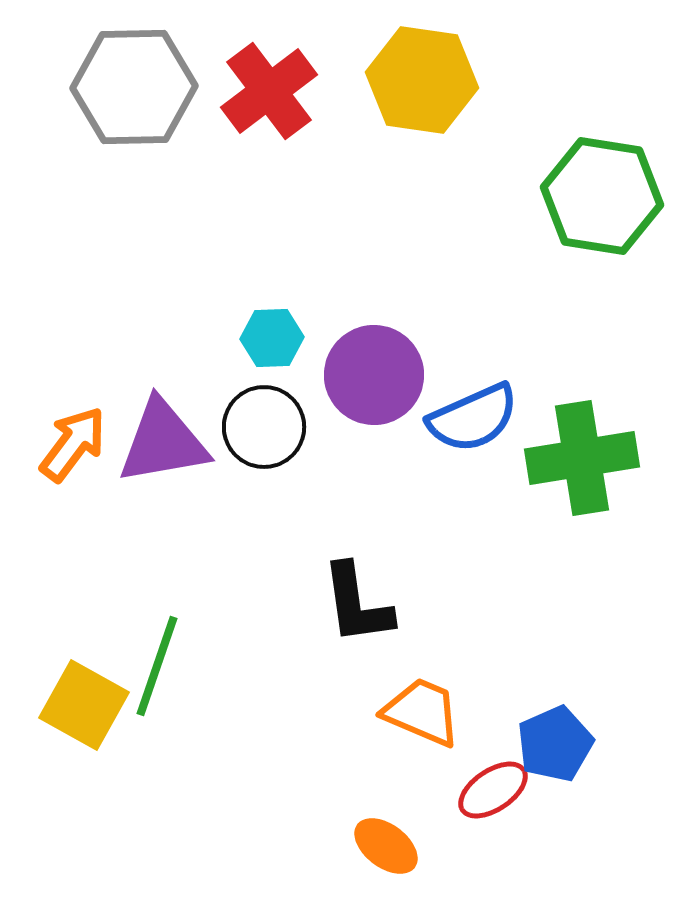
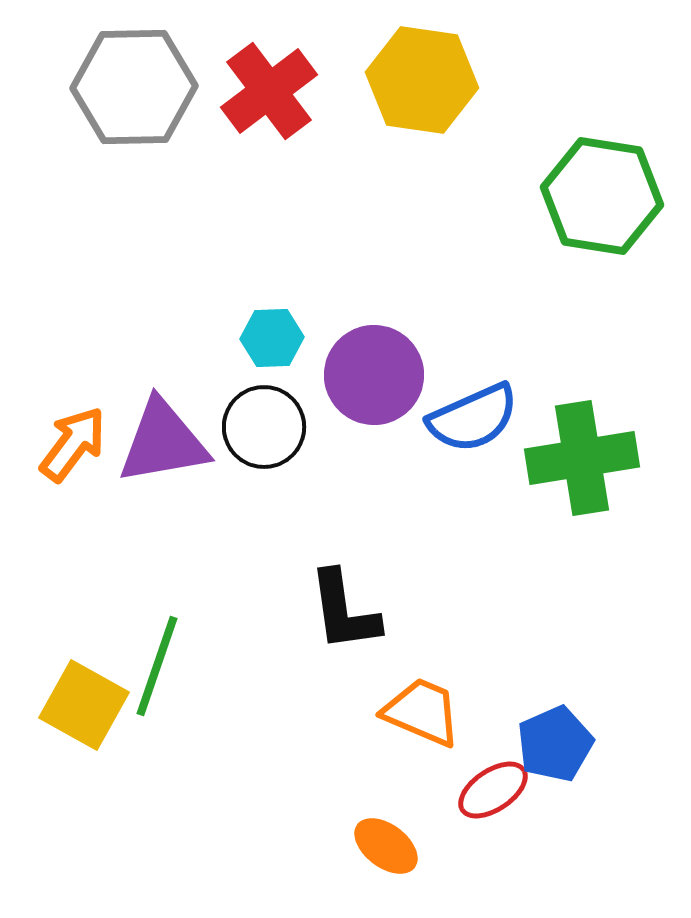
black L-shape: moved 13 px left, 7 px down
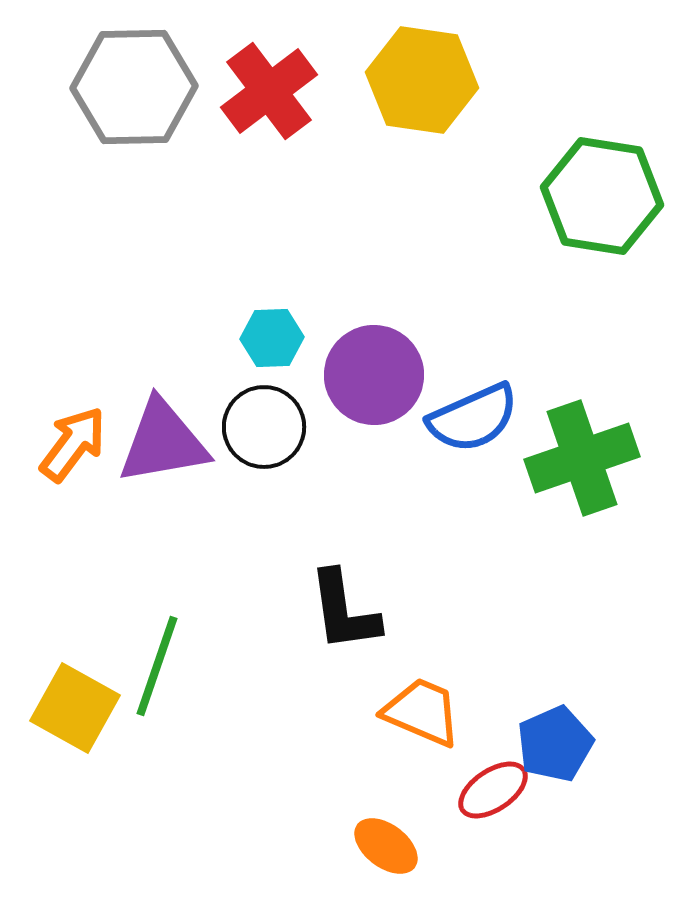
green cross: rotated 10 degrees counterclockwise
yellow square: moved 9 px left, 3 px down
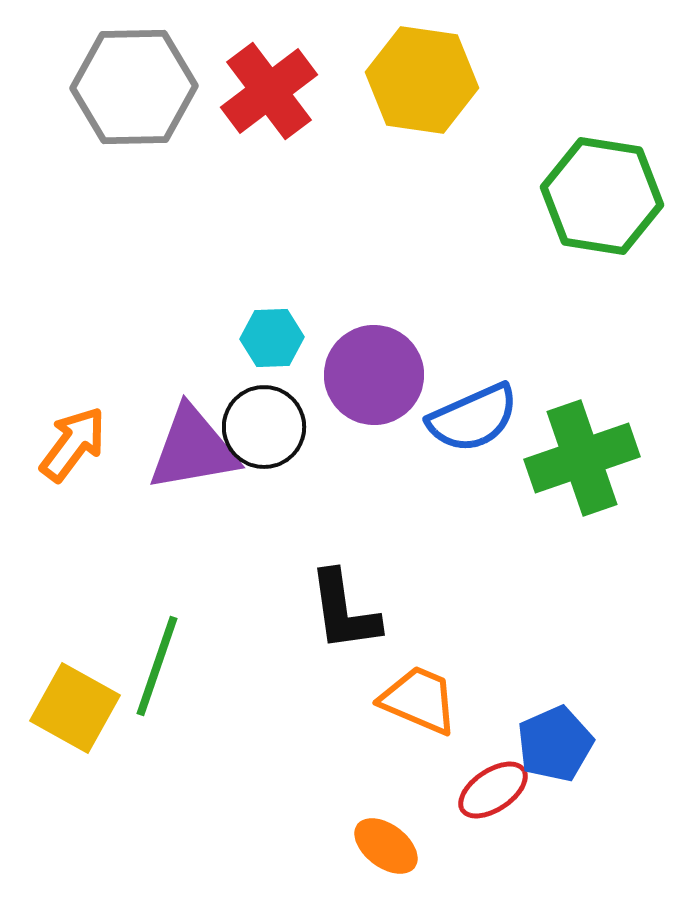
purple triangle: moved 30 px right, 7 px down
orange trapezoid: moved 3 px left, 12 px up
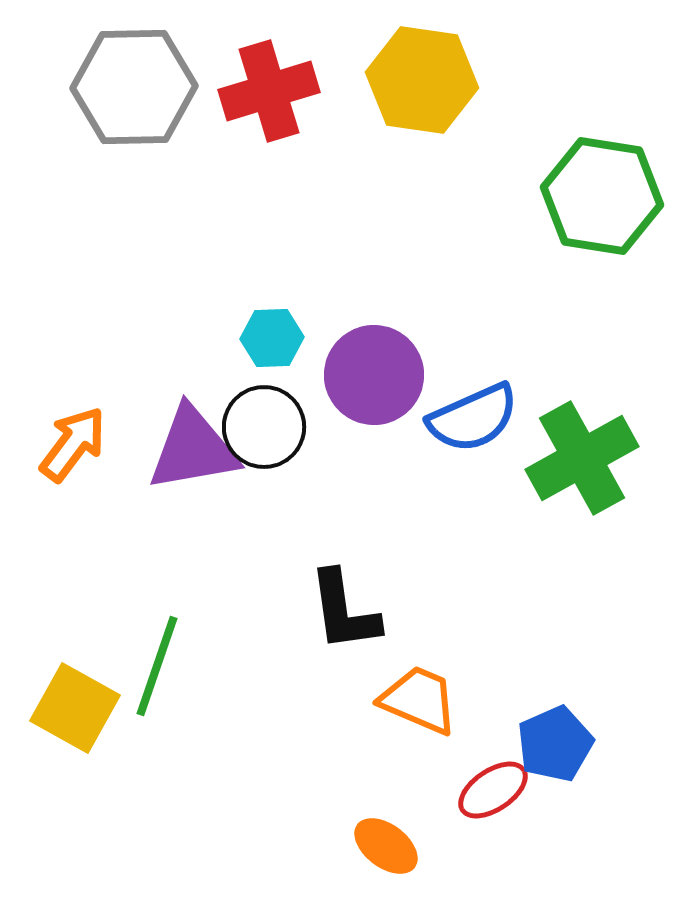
red cross: rotated 20 degrees clockwise
green cross: rotated 10 degrees counterclockwise
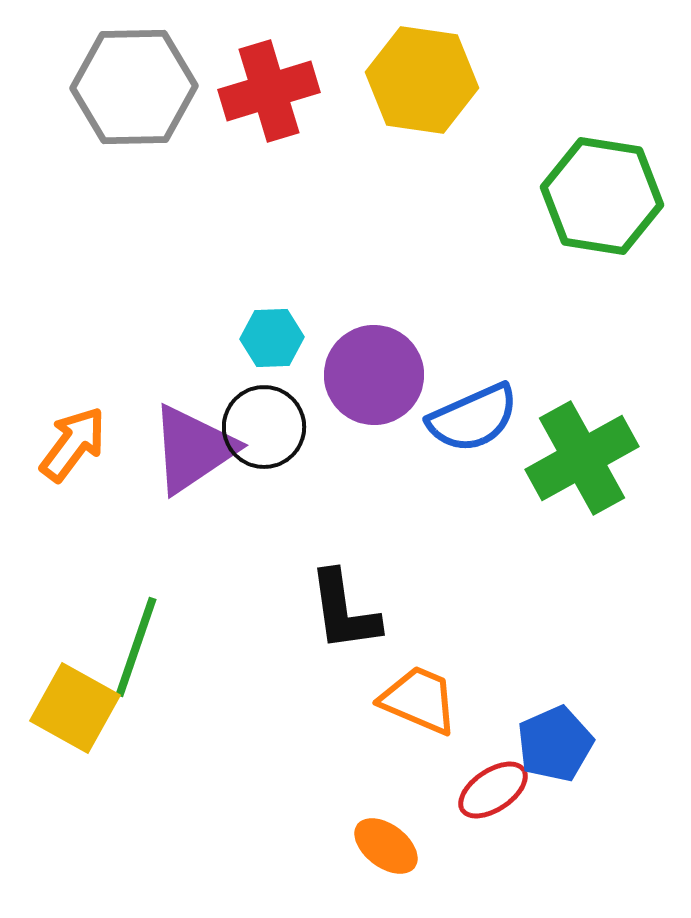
purple triangle: rotated 24 degrees counterclockwise
green line: moved 21 px left, 19 px up
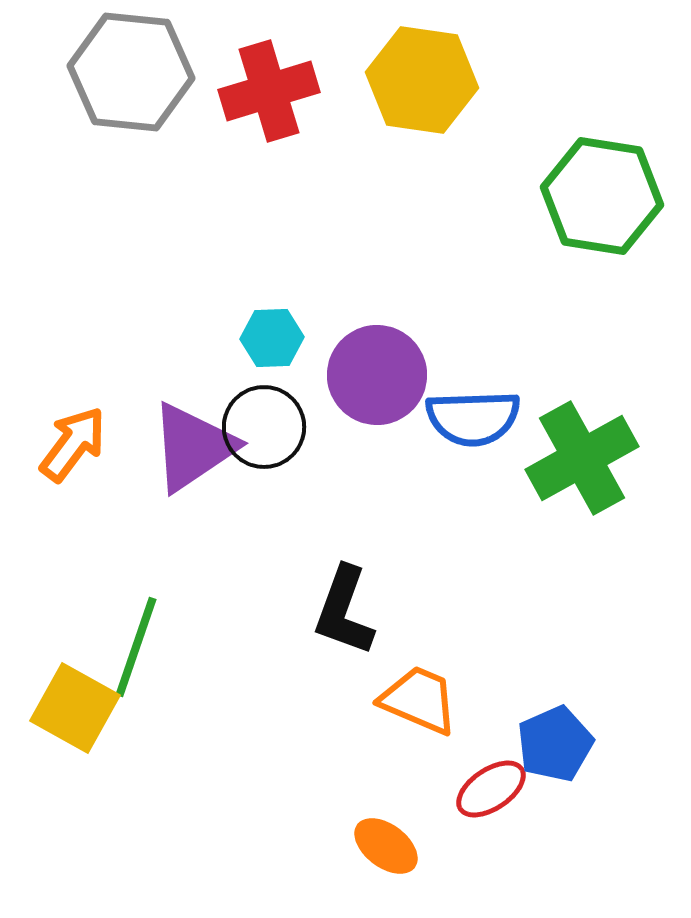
gray hexagon: moved 3 px left, 15 px up; rotated 7 degrees clockwise
purple circle: moved 3 px right
blue semicircle: rotated 22 degrees clockwise
purple triangle: moved 2 px up
black L-shape: rotated 28 degrees clockwise
red ellipse: moved 2 px left, 1 px up
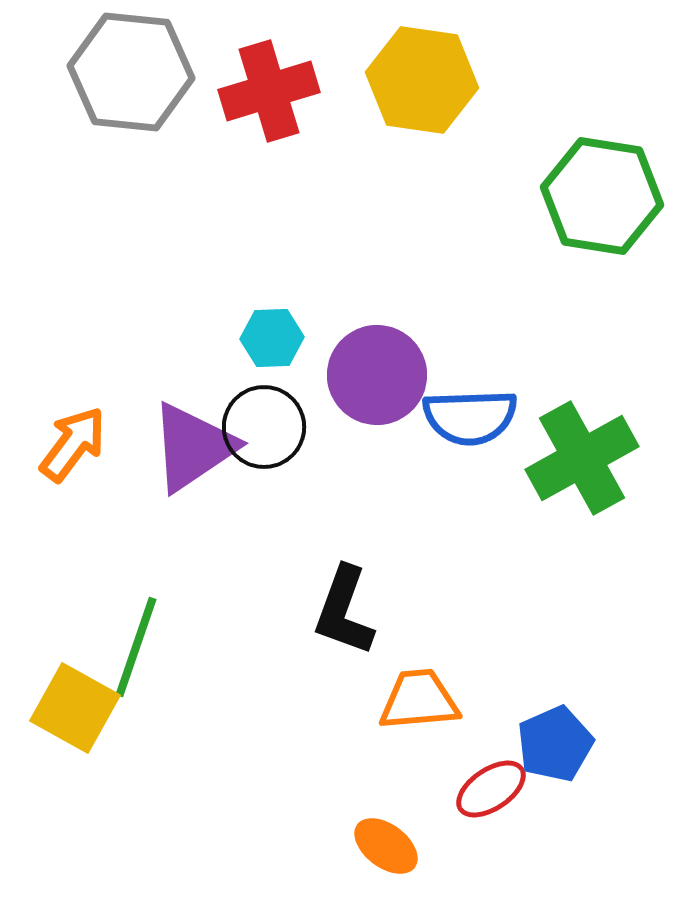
blue semicircle: moved 3 px left, 1 px up
orange trapezoid: rotated 28 degrees counterclockwise
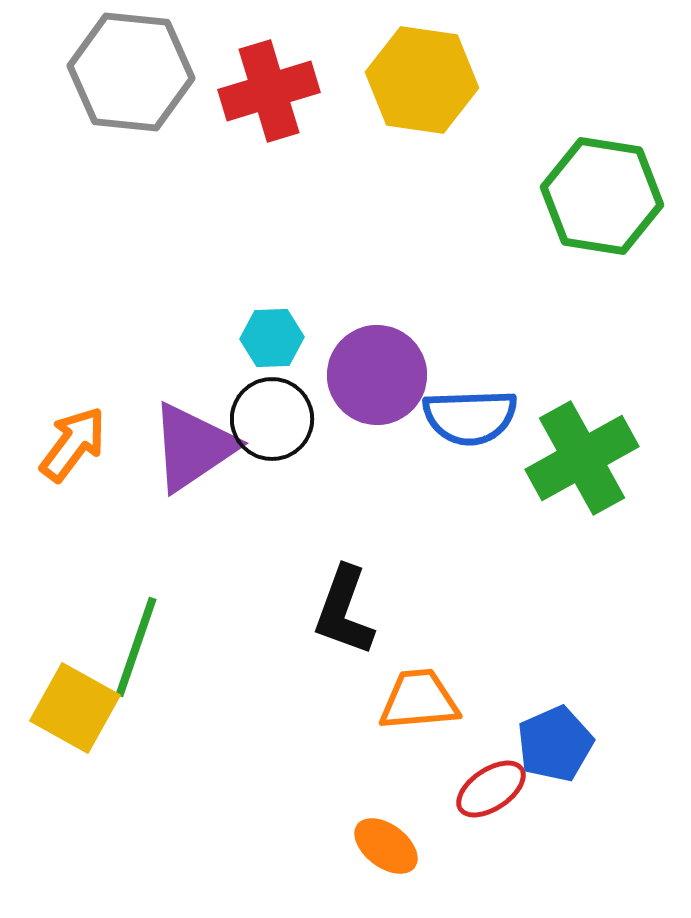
black circle: moved 8 px right, 8 px up
